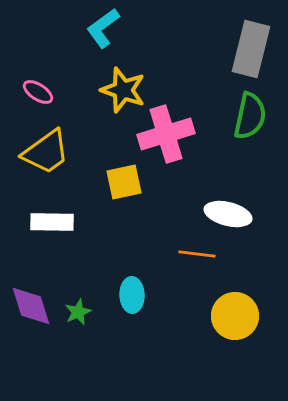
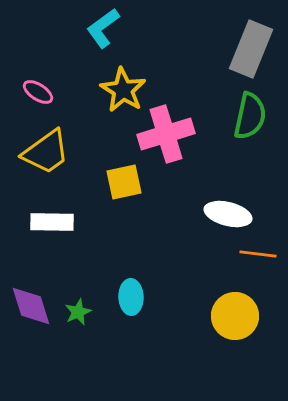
gray rectangle: rotated 8 degrees clockwise
yellow star: rotated 12 degrees clockwise
orange line: moved 61 px right
cyan ellipse: moved 1 px left, 2 px down
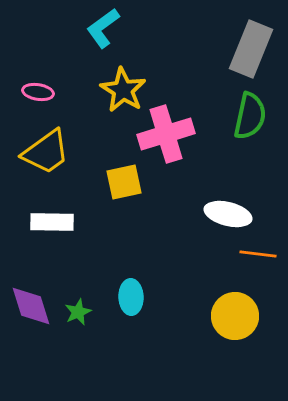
pink ellipse: rotated 24 degrees counterclockwise
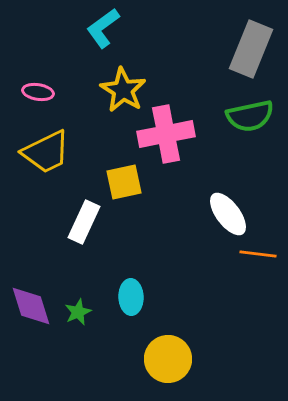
green semicircle: rotated 66 degrees clockwise
pink cross: rotated 6 degrees clockwise
yellow trapezoid: rotated 10 degrees clockwise
white ellipse: rotated 39 degrees clockwise
white rectangle: moved 32 px right; rotated 66 degrees counterclockwise
yellow circle: moved 67 px left, 43 px down
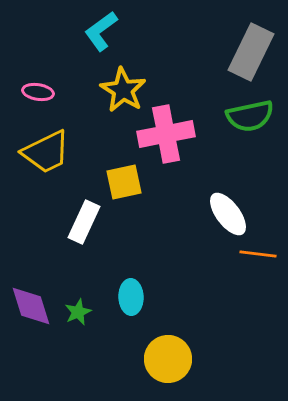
cyan L-shape: moved 2 px left, 3 px down
gray rectangle: moved 3 px down; rotated 4 degrees clockwise
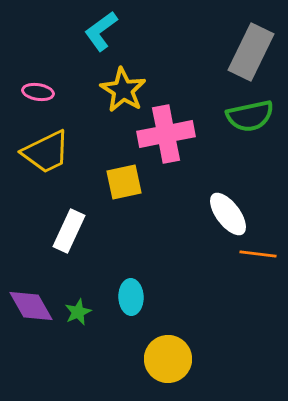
white rectangle: moved 15 px left, 9 px down
purple diamond: rotated 12 degrees counterclockwise
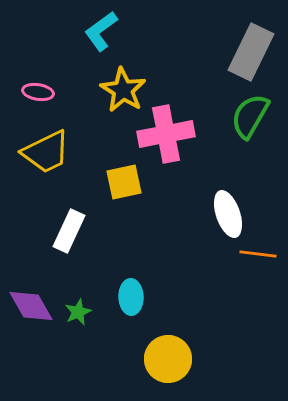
green semicircle: rotated 132 degrees clockwise
white ellipse: rotated 18 degrees clockwise
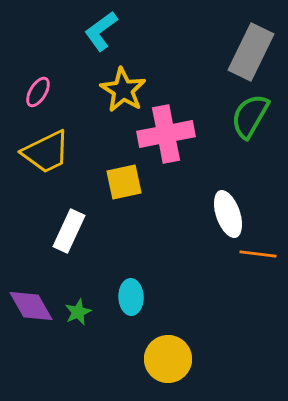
pink ellipse: rotated 68 degrees counterclockwise
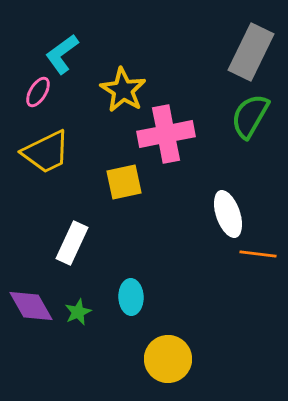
cyan L-shape: moved 39 px left, 23 px down
white rectangle: moved 3 px right, 12 px down
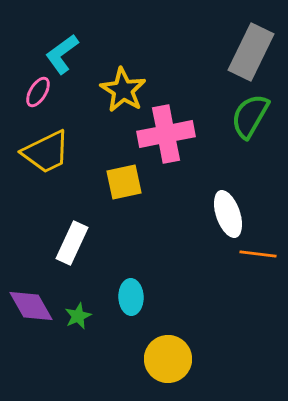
green star: moved 4 px down
